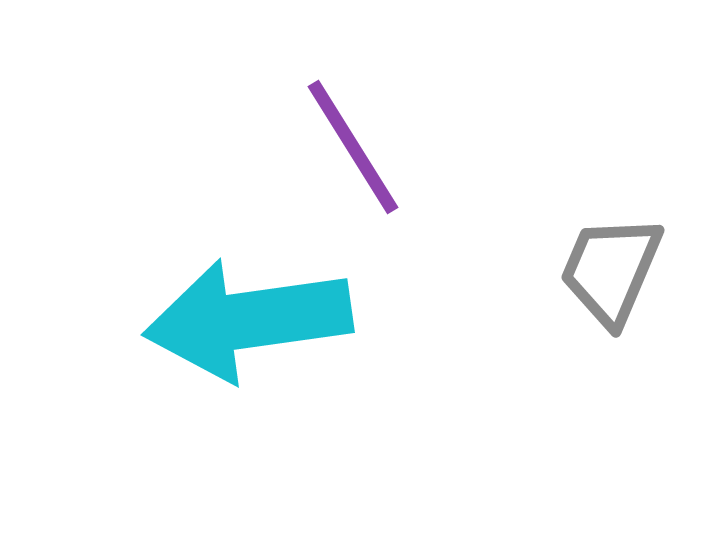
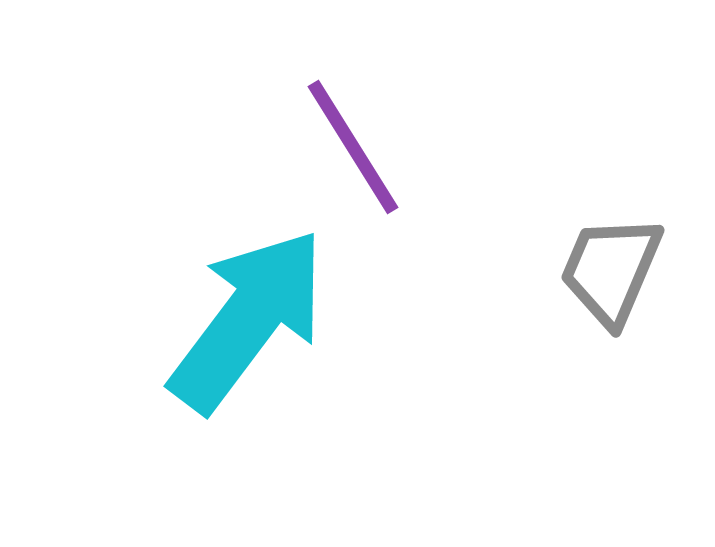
cyan arrow: rotated 135 degrees clockwise
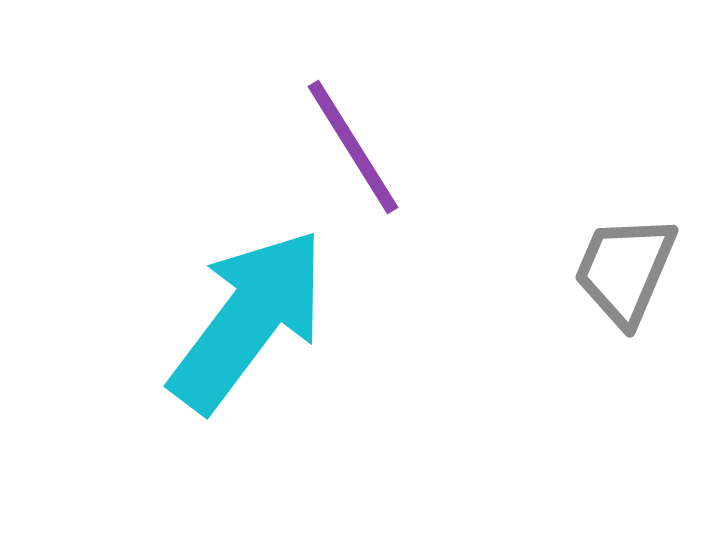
gray trapezoid: moved 14 px right
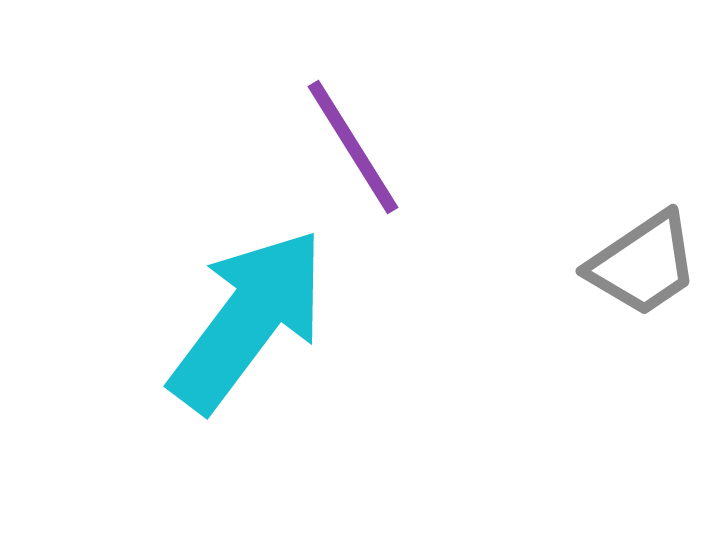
gray trapezoid: moved 18 px right, 6 px up; rotated 147 degrees counterclockwise
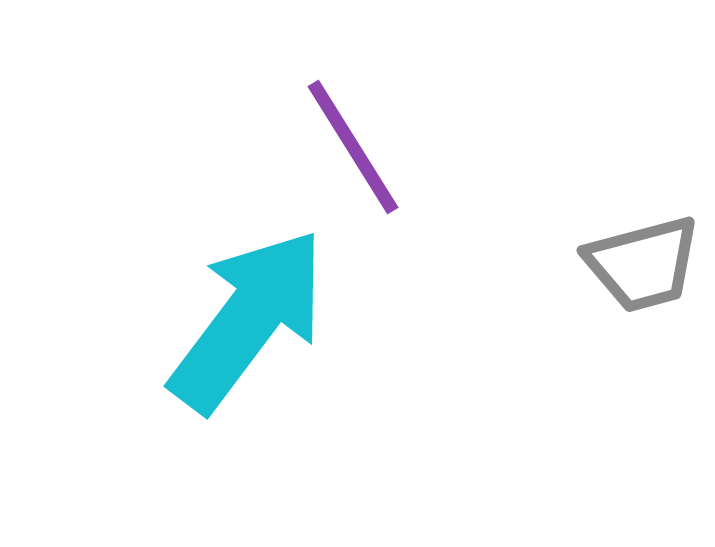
gray trapezoid: rotated 19 degrees clockwise
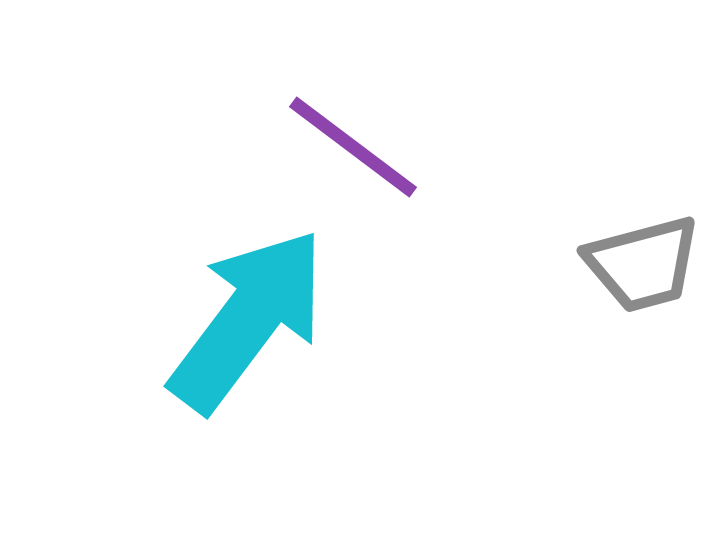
purple line: rotated 21 degrees counterclockwise
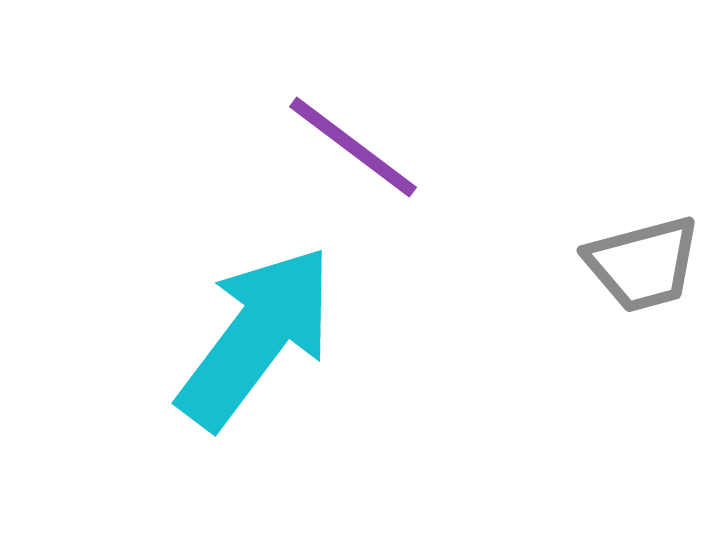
cyan arrow: moved 8 px right, 17 px down
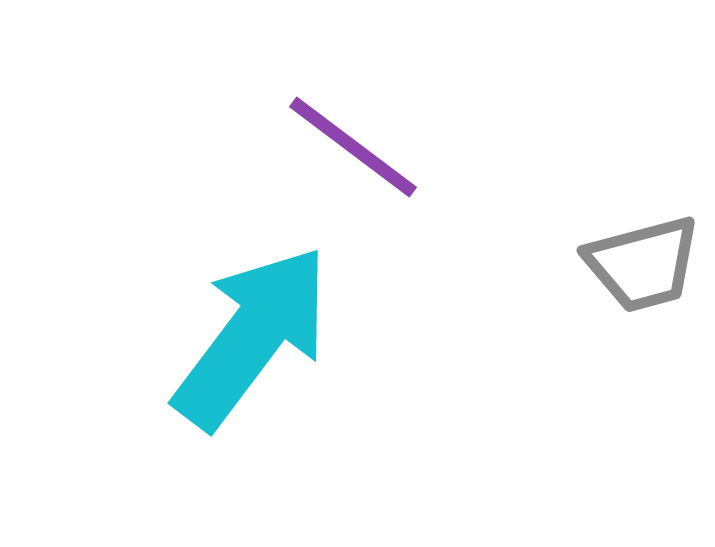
cyan arrow: moved 4 px left
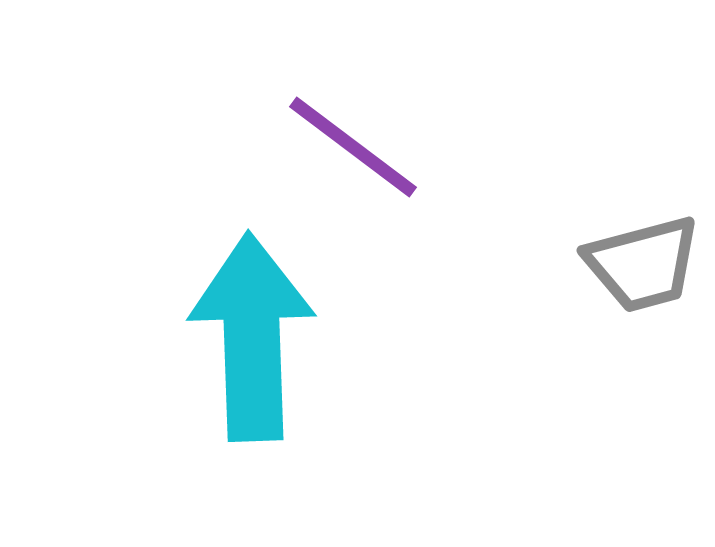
cyan arrow: rotated 39 degrees counterclockwise
